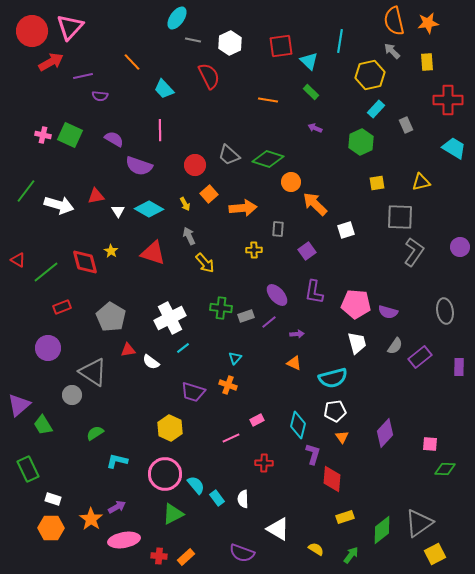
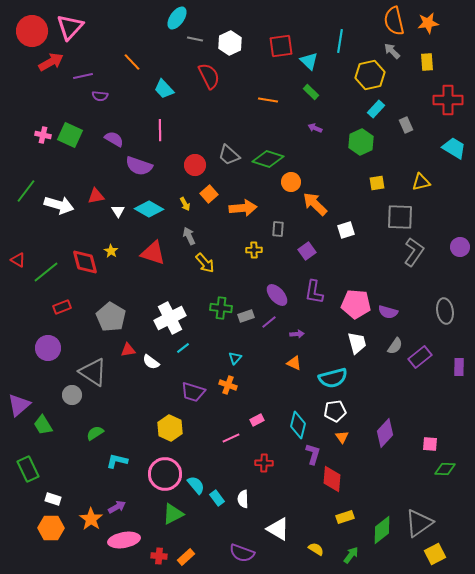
gray line at (193, 40): moved 2 px right, 1 px up
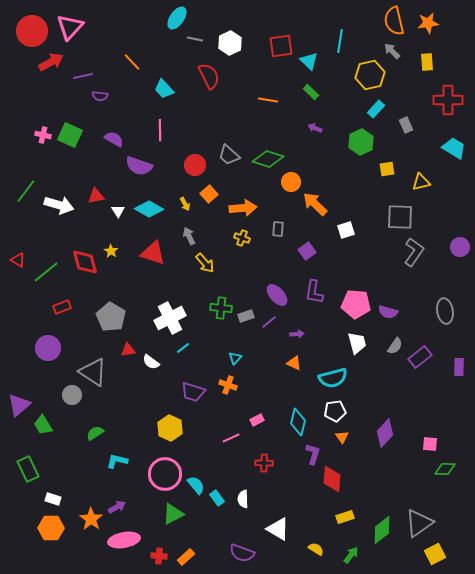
yellow square at (377, 183): moved 10 px right, 14 px up
yellow cross at (254, 250): moved 12 px left, 12 px up; rotated 21 degrees clockwise
cyan diamond at (298, 425): moved 3 px up
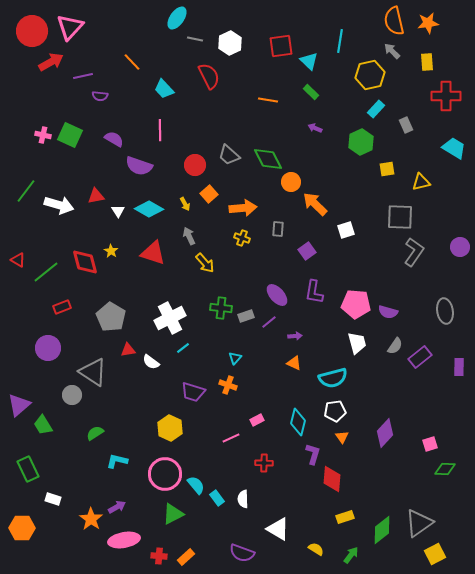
red cross at (448, 100): moved 2 px left, 4 px up
green diamond at (268, 159): rotated 44 degrees clockwise
purple arrow at (297, 334): moved 2 px left, 2 px down
pink square at (430, 444): rotated 21 degrees counterclockwise
orange hexagon at (51, 528): moved 29 px left
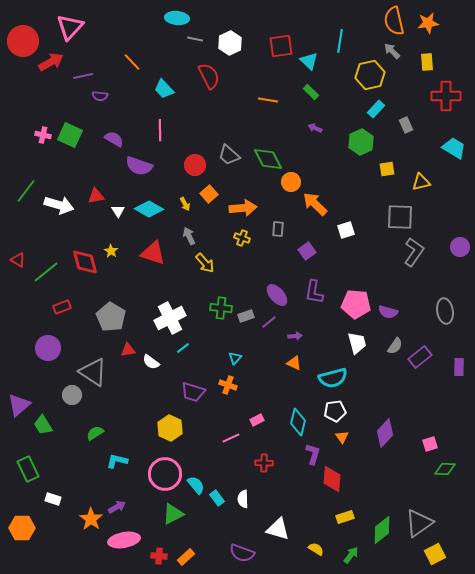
cyan ellipse at (177, 18): rotated 60 degrees clockwise
red circle at (32, 31): moved 9 px left, 10 px down
white triangle at (278, 529): rotated 15 degrees counterclockwise
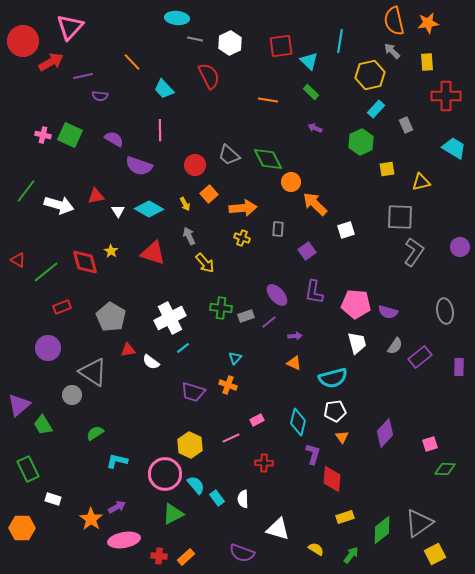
yellow hexagon at (170, 428): moved 20 px right, 17 px down
